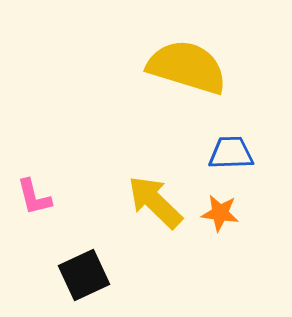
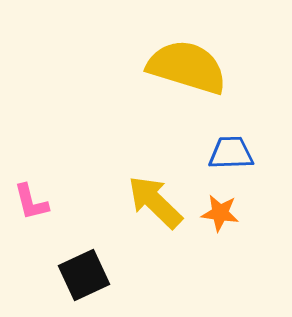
pink L-shape: moved 3 px left, 5 px down
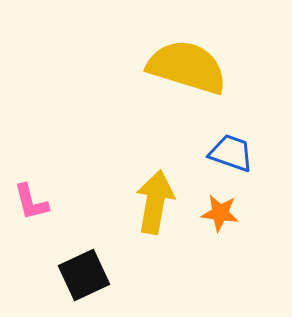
blue trapezoid: rotated 21 degrees clockwise
yellow arrow: rotated 56 degrees clockwise
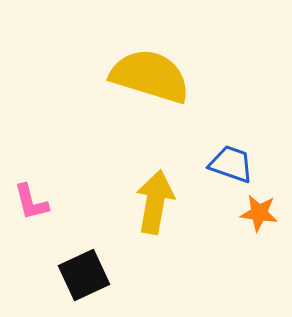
yellow semicircle: moved 37 px left, 9 px down
blue trapezoid: moved 11 px down
orange star: moved 39 px right
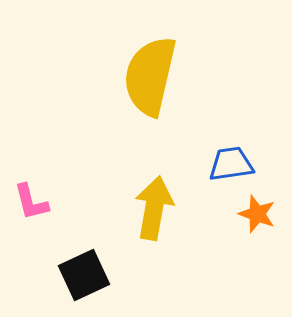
yellow semicircle: rotated 94 degrees counterclockwise
blue trapezoid: rotated 27 degrees counterclockwise
yellow arrow: moved 1 px left, 6 px down
orange star: moved 2 px left, 1 px down; rotated 12 degrees clockwise
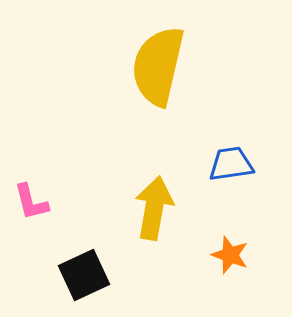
yellow semicircle: moved 8 px right, 10 px up
orange star: moved 27 px left, 41 px down
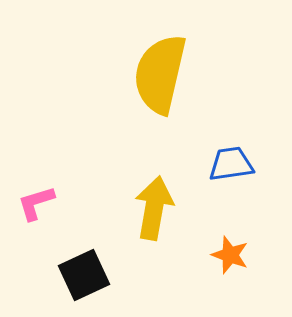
yellow semicircle: moved 2 px right, 8 px down
pink L-shape: moved 5 px right, 1 px down; rotated 87 degrees clockwise
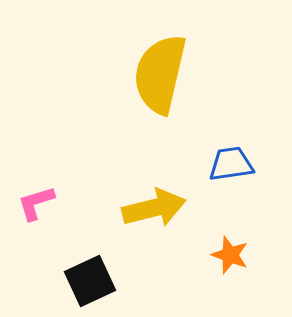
yellow arrow: rotated 66 degrees clockwise
black square: moved 6 px right, 6 px down
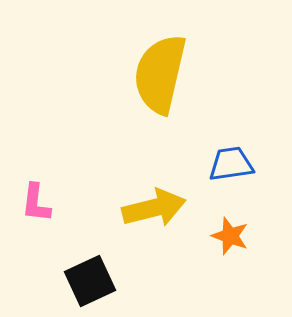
pink L-shape: rotated 66 degrees counterclockwise
orange star: moved 19 px up
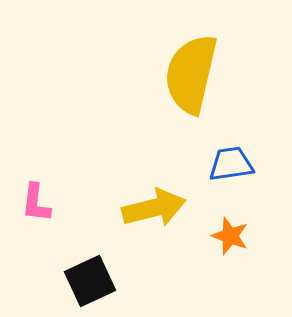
yellow semicircle: moved 31 px right
